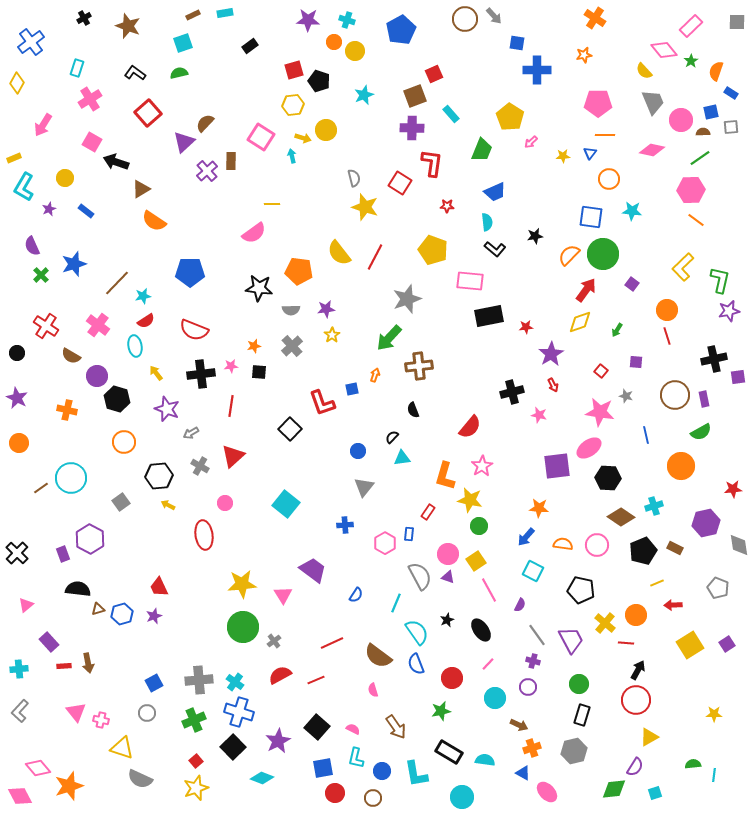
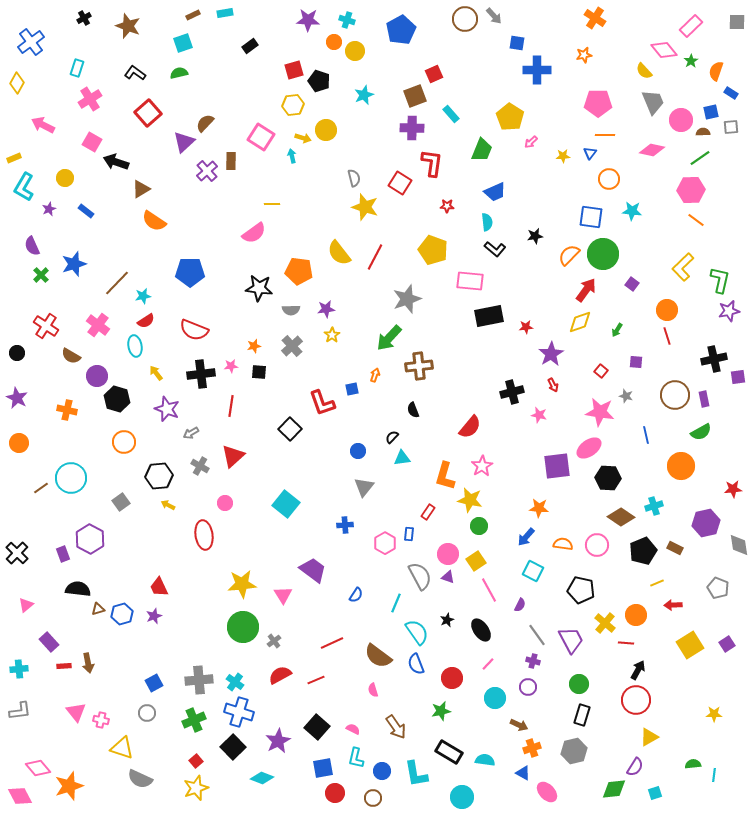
pink arrow at (43, 125): rotated 85 degrees clockwise
gray L-shape at (20, 711): rotated 140 degrees counterclockwise
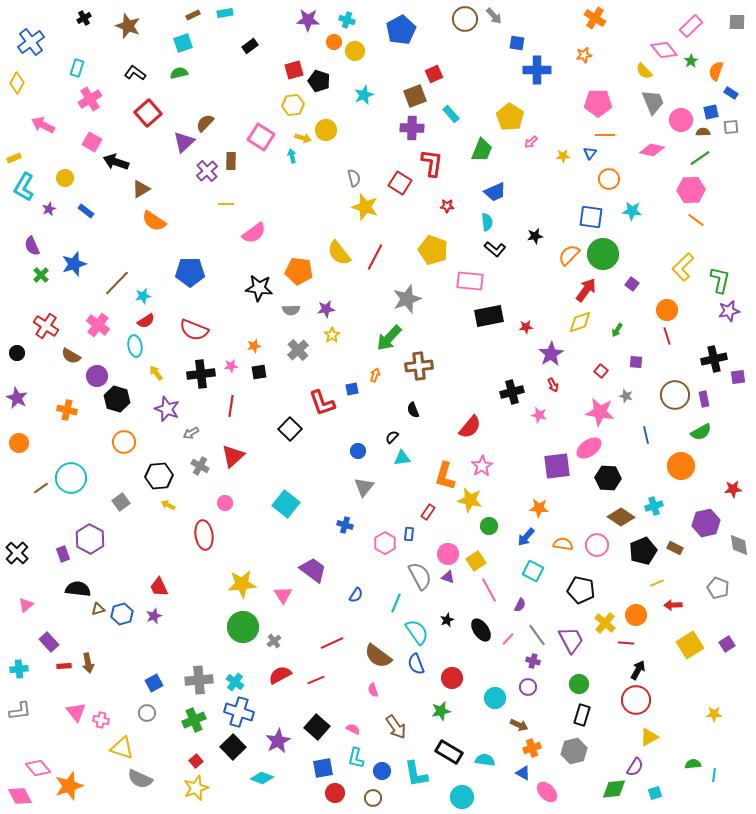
yellow line at (272, 204): moved 46 px left
gray cross at (292, 346): moved 6 px right, 4 px down
black square at (259, 372): rotated 14 degrees counterclockwise
blue cross at (345, 525): rotated 21 degrees clockwise
green circle at (479, 526): moved 10 px right
pink line at (488, 664): moved 20 px right, 25 px up
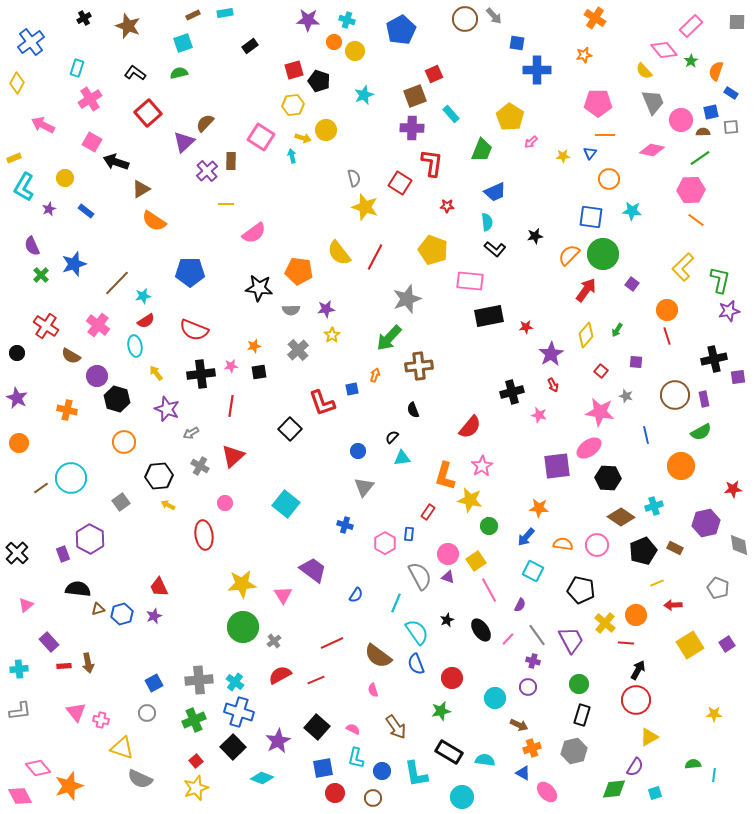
yellow diamond at (580, 322): moved 6 px right, 13 px down; rotated 30 degrees counterclockwise
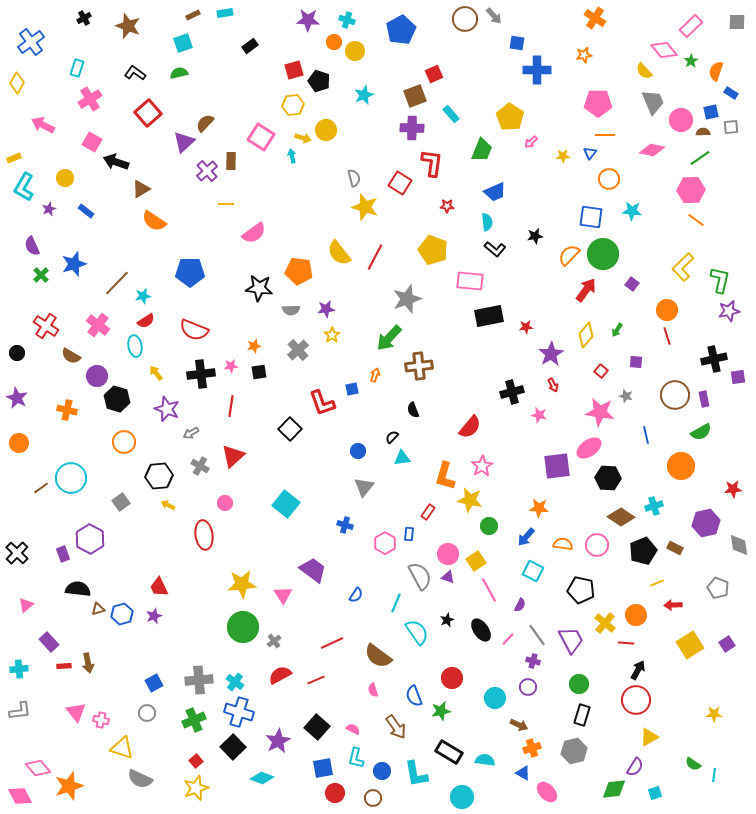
blue semicircle at (416, 664): moved 2 px left, 32 px down
green semicircle at (693, 764): rotated 140 degrees counterclockwise
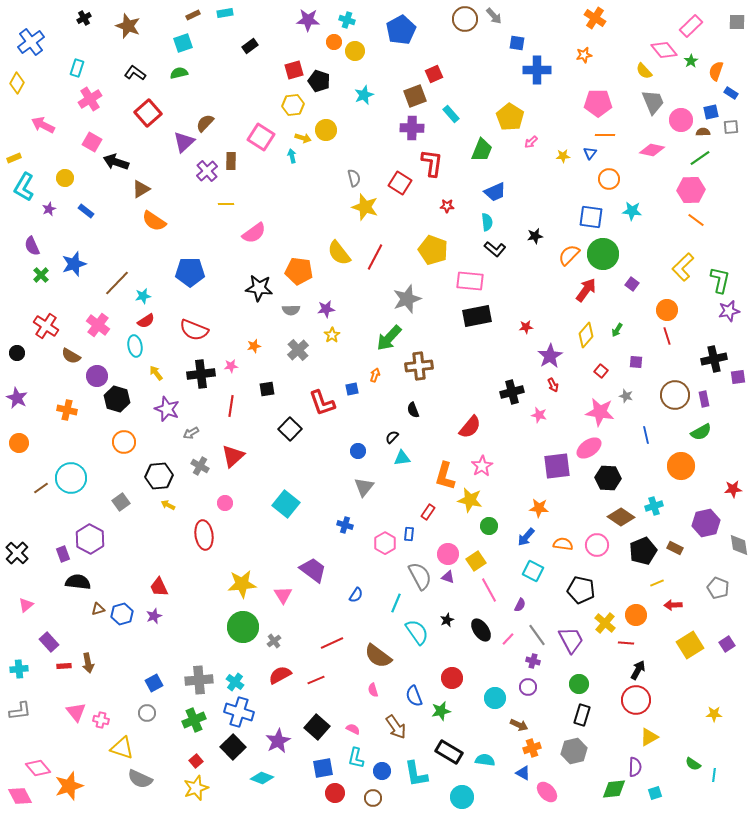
black rectangle at (489, 316): moved 12 px left
purple star at (551, 354): moved 1 px left, 2 px down
black square at (259, 372): moved 8 px right, 17 px down
black semicircle at (78, 589): moved 7 px up
purple semicircle at (635, 767): rotated 30 degrees counterclockwise
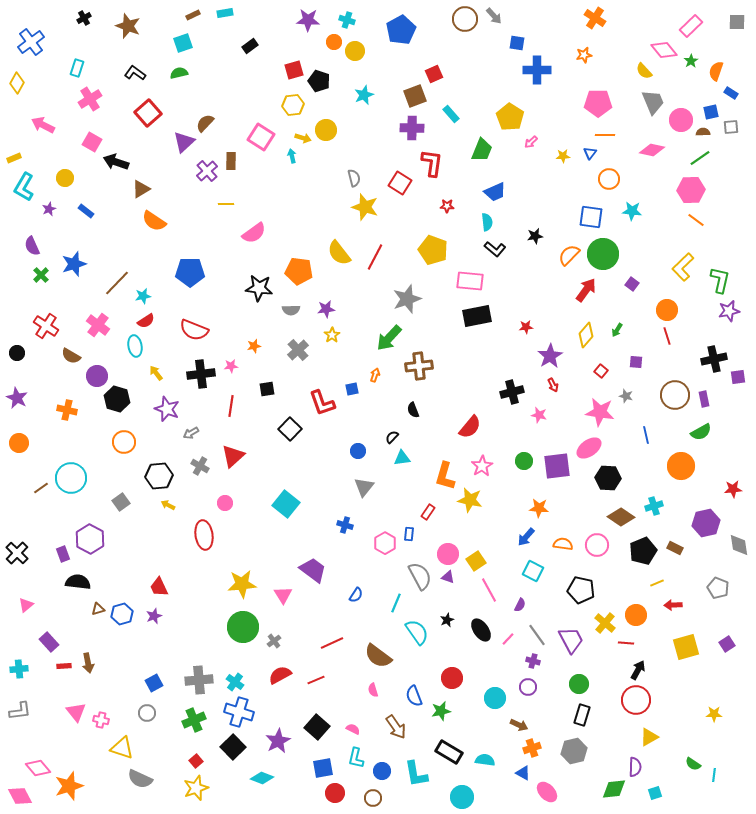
green circle at (489, 526): moved 35 px right, 65 px up
yellow square at (690, 645): moved 4 px left, 2 px down; rotated 16 degrees clockwise
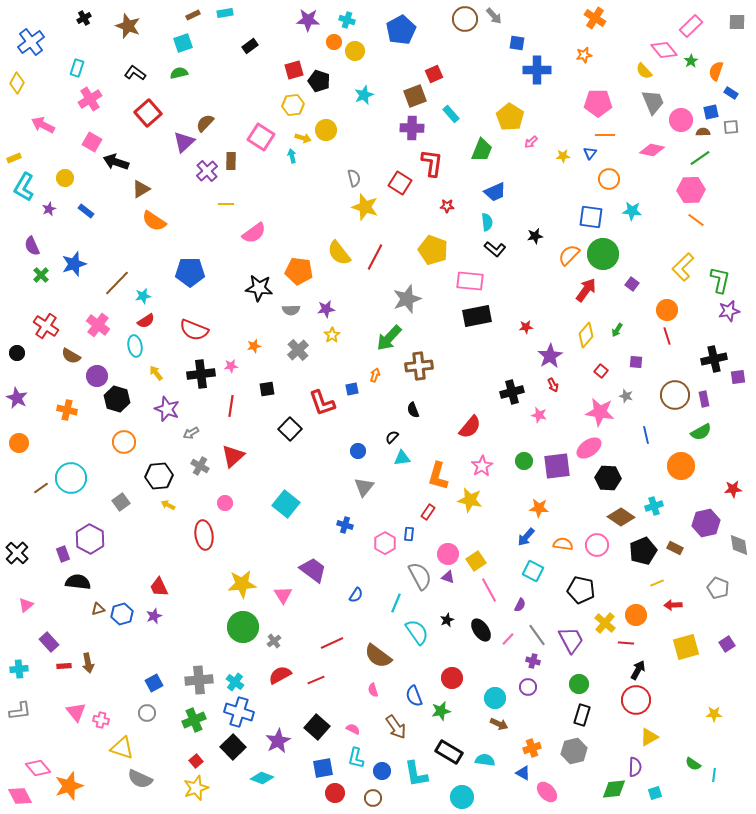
orange L-shape at (445, 476): moved 7 px left
brown arrow at (519, 725): moved 20 px left, 1 px up
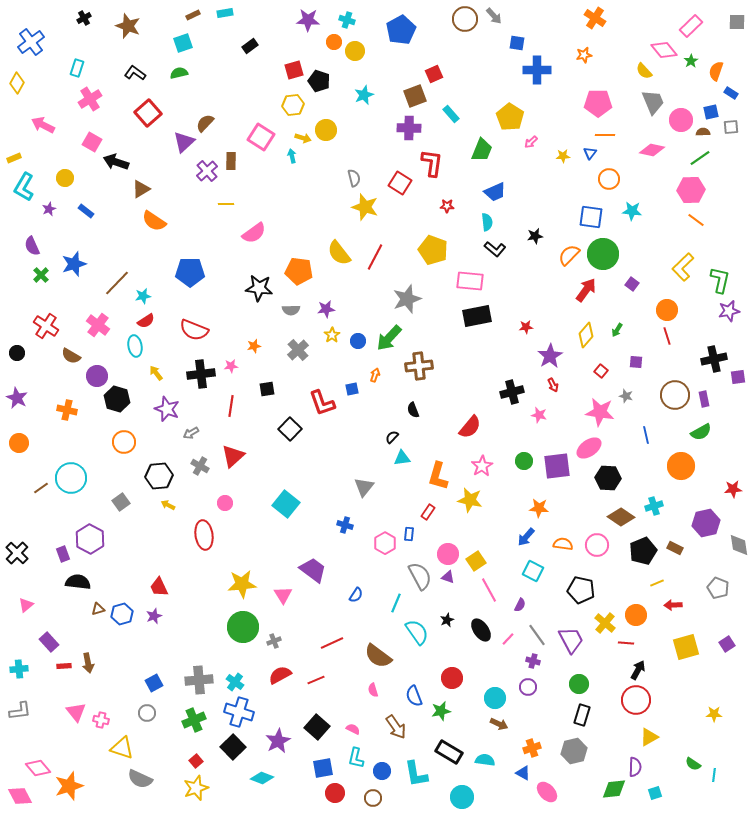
purple cross at (412, 128): moved 3 px left
blue circle at (358, 451): moved 110 px up
gray cross at (274, 641): rotated 16 degrees clockwise
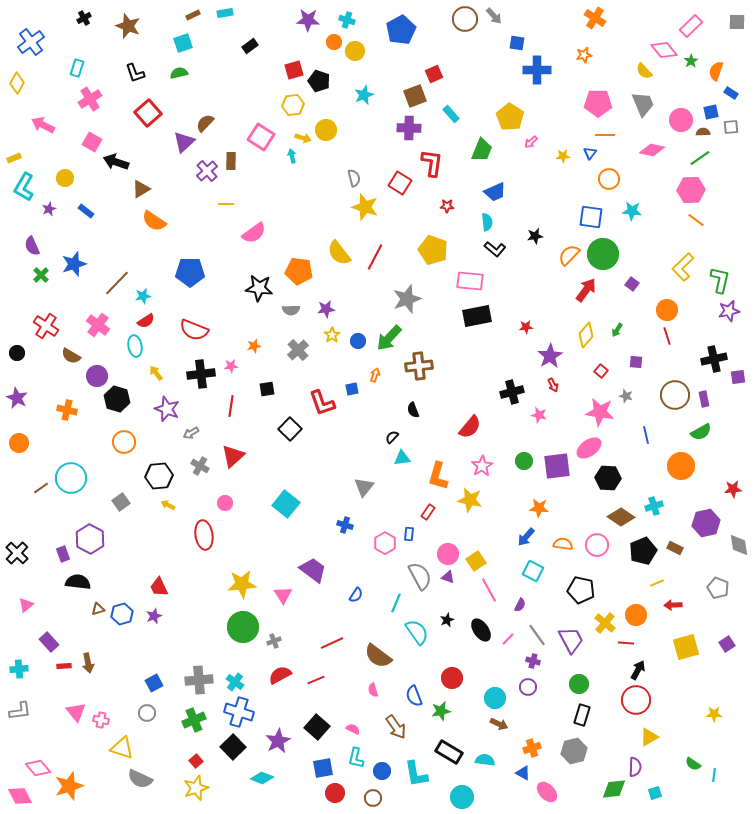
black L-shape at (135, 73): rotated 145 degrees counterclockwise
gray trapezoid at (653, 102): moved 10 px left, 2 px down
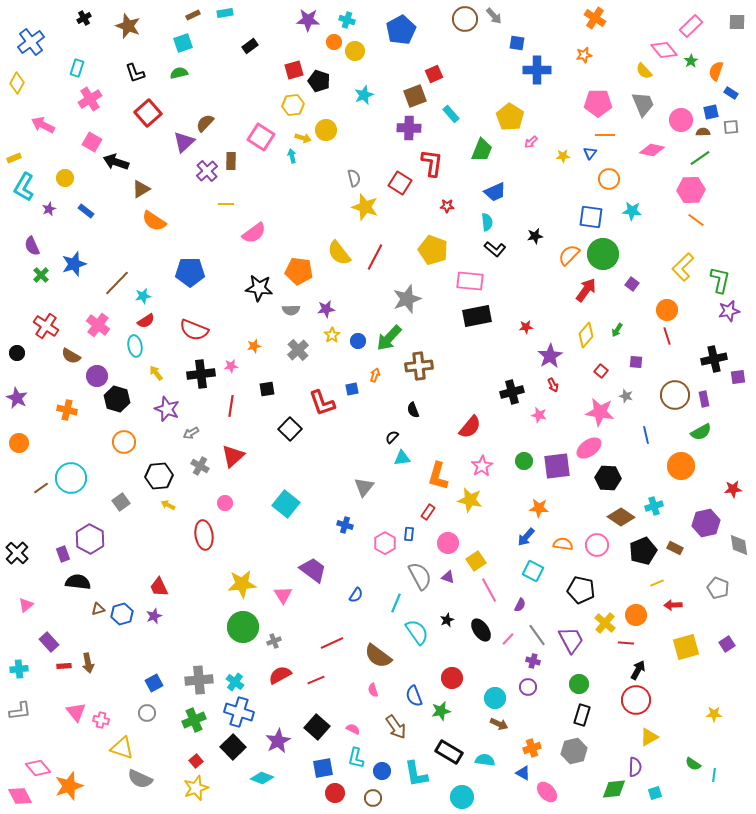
pink circle at (448, 554): moved 11 px up
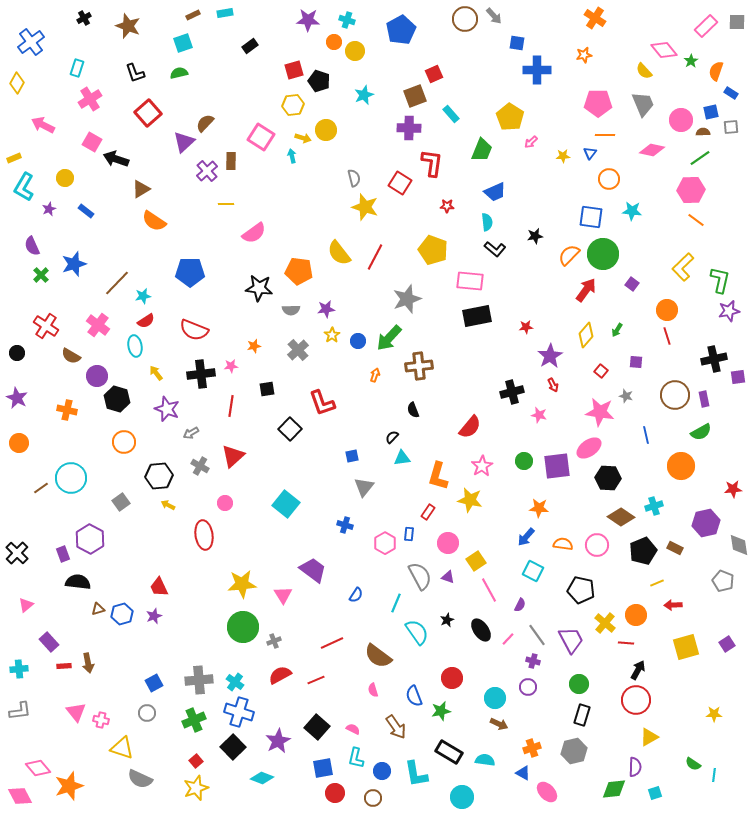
pink rectangle at (691, 26): moved 15 px right
black arrow at (116, 162): moved 3 px up
blue square at (352, 389): moved 67 px down
gray pentagon at (718, 588): moved 5 px right, 7 px up
